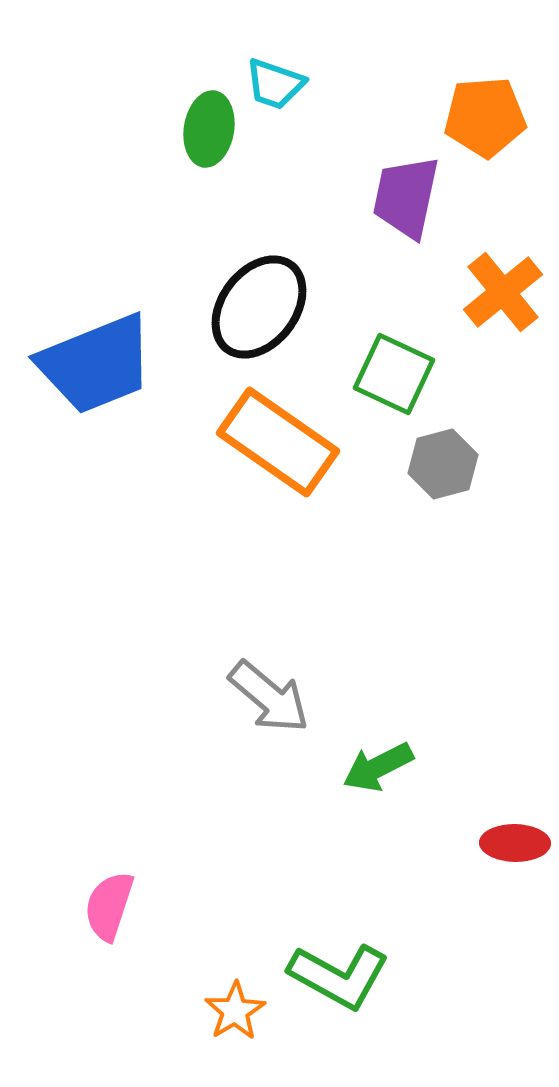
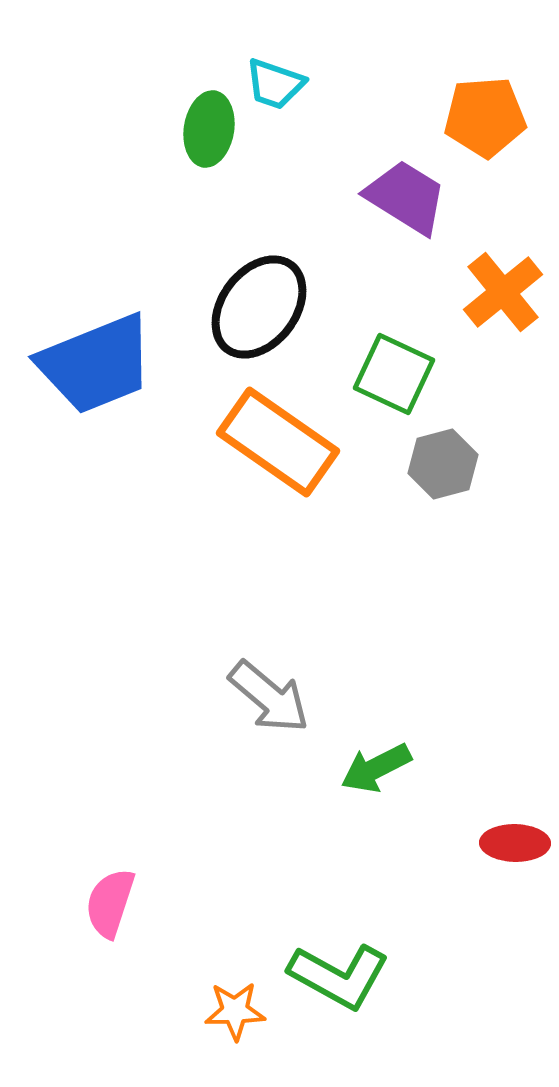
purple trapezoid: rotated 110 degrees clockwise
green arrow: moved 2 px left, 1 px down
pink semicircle: moved 1 px right, 3 px up
orange star: rotated 30 degrees clockwise
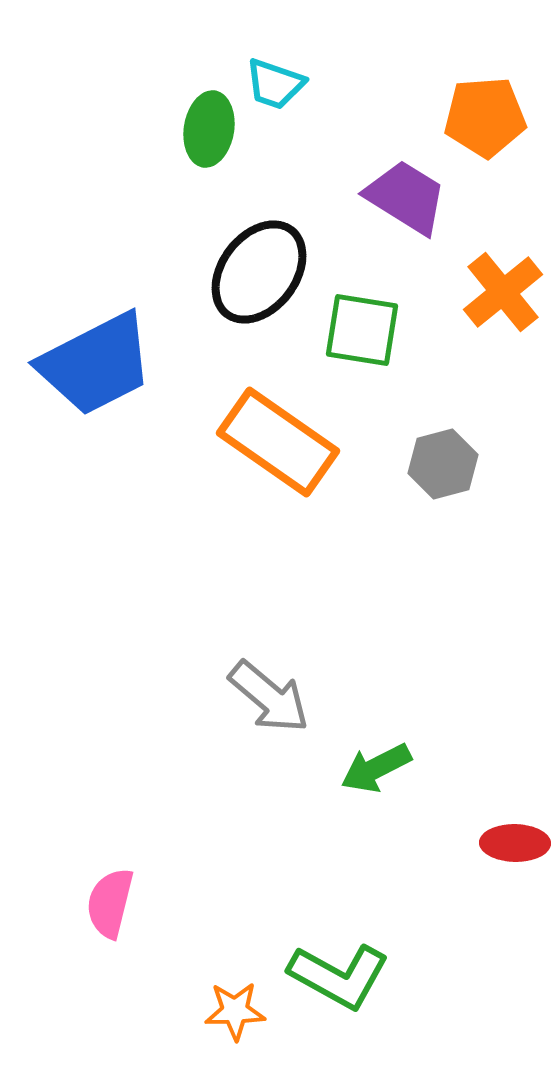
black ellipse: moved 35 px up
blue trapezoid: rotated 5 degrees counterclockwise
green square: moved 32 px left, 44 px up; rotated 16 degrees counterclockwise
pink semicircle: rotated 4 degrees counterclockwise
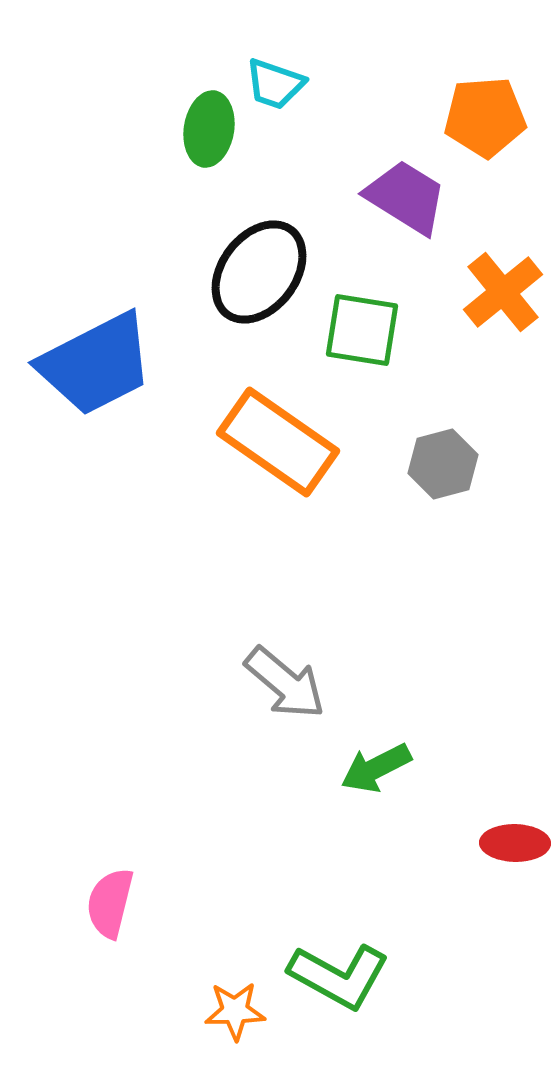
gray arrow: moved 16 px right, 14 px up
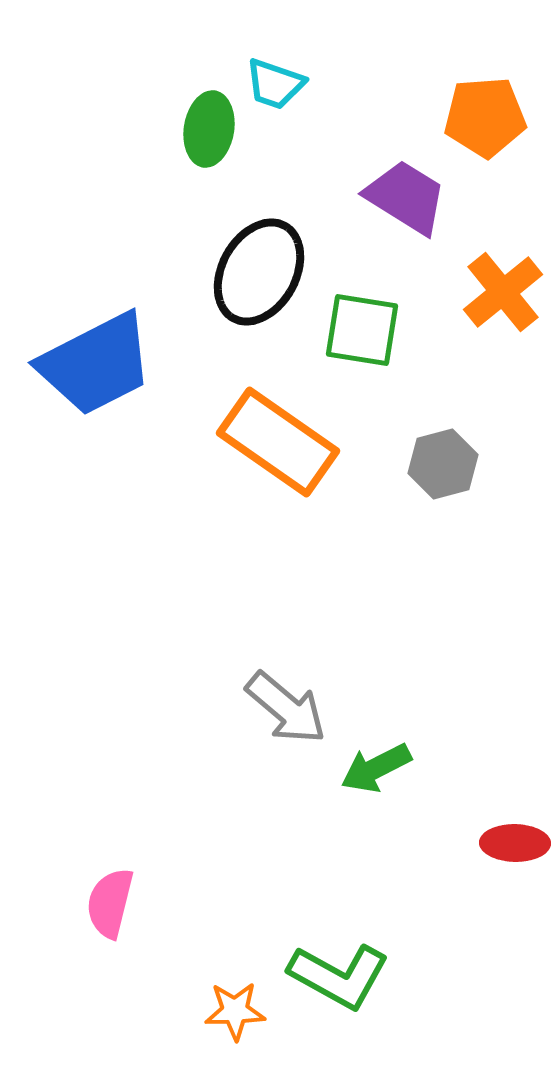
black ellipse: rotated 8 degrees counterclockwise
gray arrow: moved 1 px right, 25 px down
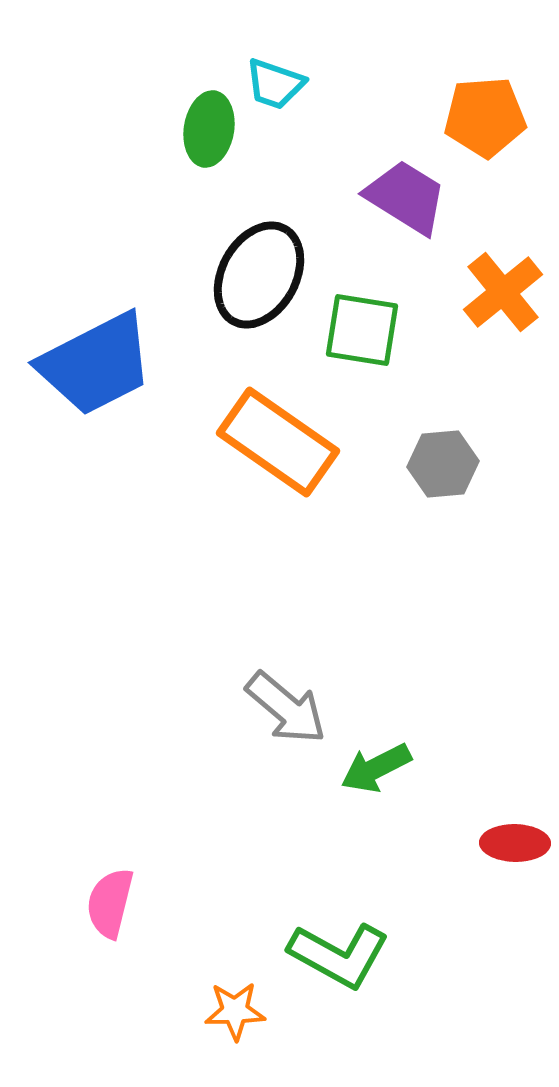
black ellipse: moved 3 px down
gray hexagon: rotated 10 degrees clockwise
green L-shape: moved 21 px up
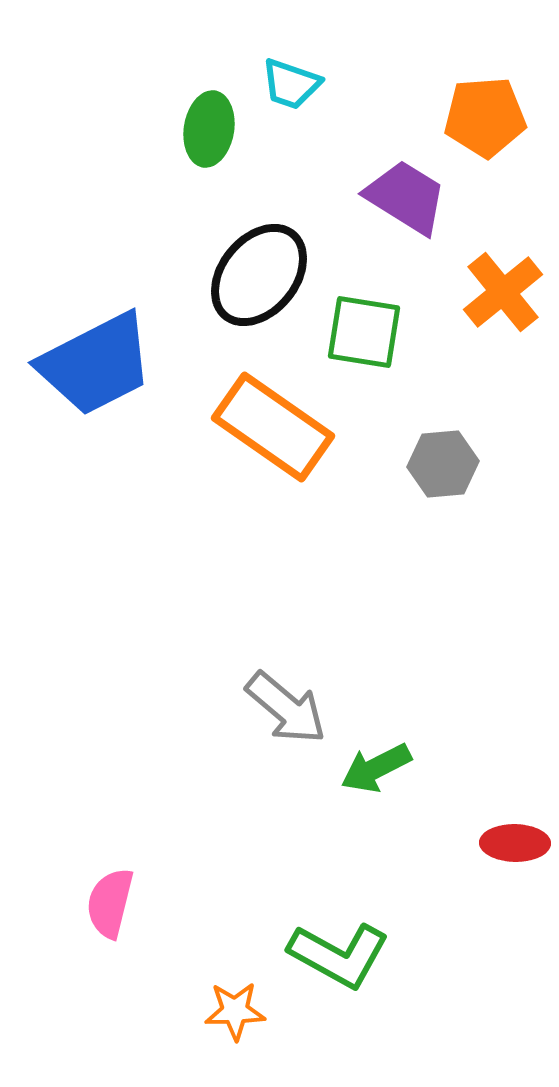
cyan trapezoid: moved 16 px right
black ellipse: rotated 10 degrees clockwise
green square: moved 2 px right, 2 px down
orange rectangle: moved 5 px left, 15 px up
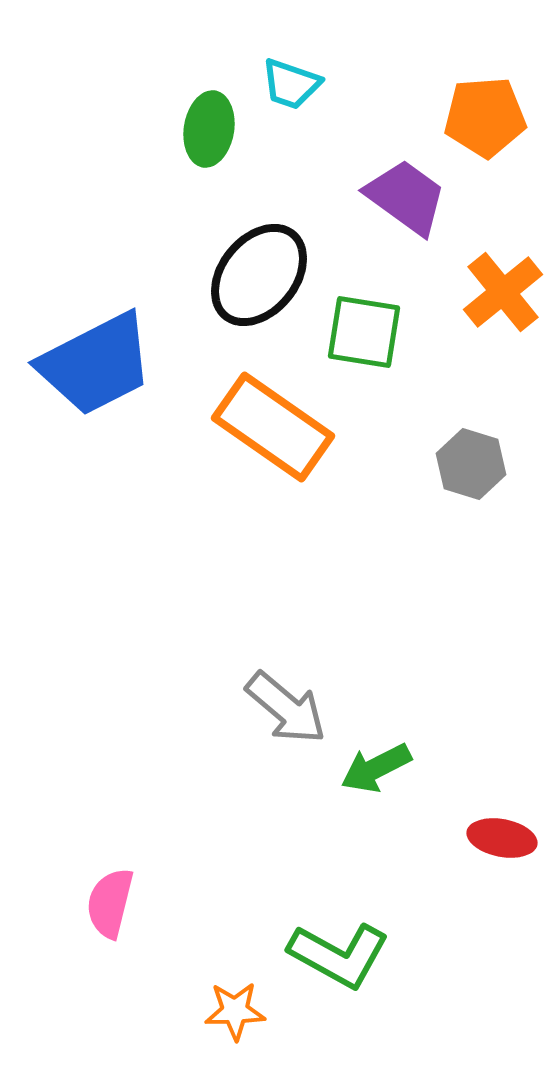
purple trapezoid: rotated 4 degrees clockwise
gray hexagon: moved 28 px right; rotated 22 degrees clockwise
red ellipse: moved 13 px left, 5 px up; rotated 10 degrees clockwise
